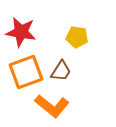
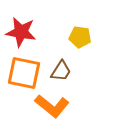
yellow pentagon: moved 3 px right
orange square: moved 2 px left, 1 px down; rotated 32 degrees clockwise
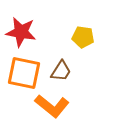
yellow pentagon: moved 3 px right
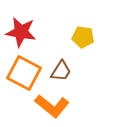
orange square: rotated 16 degrees clockwise
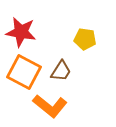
yellow pentagon: moved 2 px right, 2 px down
orange square: moved 1 px up
orange L-shape: moved 2 px left
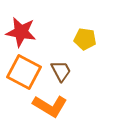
brown trapezoid: rotated 60 degrees counterclockwise
orange L-shape: rotated 8 degrees counterclockwise
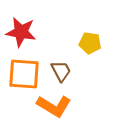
yellow pentagon: moved 5 px right, 4 px down
orange square: moved 2 px down; rotated 24 degrees counterclockwise
orange L-shape: moved 4 px right
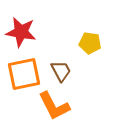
orange square: rotated 16 degrees counterclockwise
orange L-shape: rotated 32 degrees clockwise
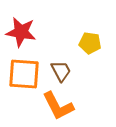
orange square: rotated 16 degrees clockwise
orange L-shape: moved 4 px right
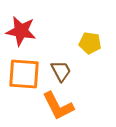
red star: moved 1 px up
